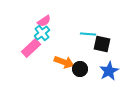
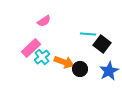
cyan cross: moved 24 px down
black square: rotated 24 degrees clockwise
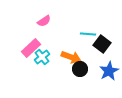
orange arrow: moved 7 px right, 5 px up
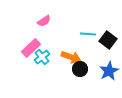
black square: moved 6 px right, 4 px up
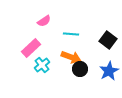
cyan line: moved 17 px left
cyan cross: moved 8 px down
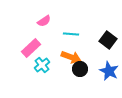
blue star: rotated 18 degrees counterclockwise
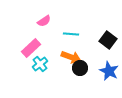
cyan cross: moved 2 px left, 1 px up
black circle: moved 1 px up
